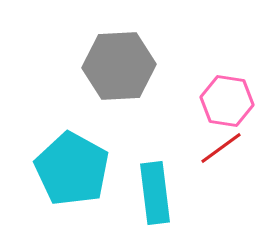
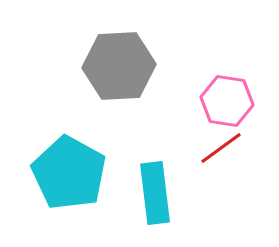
cyan pentagon: moved 3 px left, 4 px down
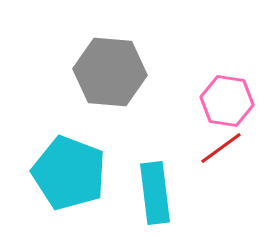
gray hexagon: moved 9 px left, 6 px down; rotated 8 degrees clockwise
cyan pentagon: rotated 8 degrees counterclockwise
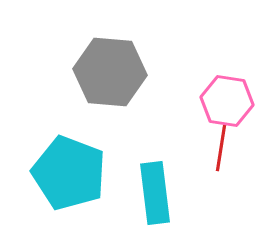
red line: rotated 45 degrees counterclockwise
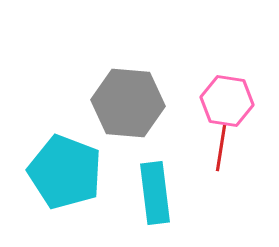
gray hexagon: moved 18 px right, 31 px down
cyan pentagon: moved 4 px left, 1 px up
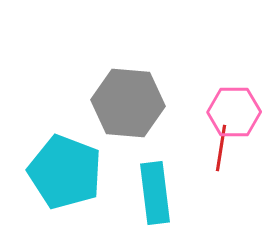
pink hexagon: moved 7 px right, 11 px down; rotated 9 degrees counterclockwise
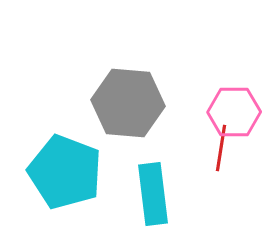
cyan rectangle: moved 2 px left, 1 px down
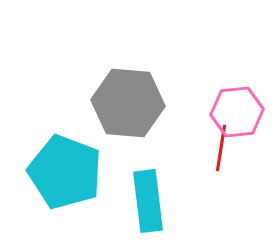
pink hexagon: moved 3 px right; rotated 6 degrees counterclockwise
cyan rectangle: moved 5 px left, 7 px down
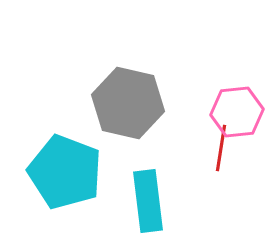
gray hexagon: rotated 8 degrees clockwise
